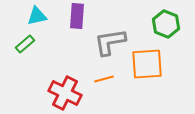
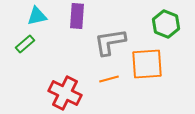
orange line: moved 5 px right
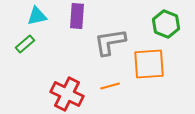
orange square: moved 2 px right
orange line: moved 1 px right, 7 px down
red cross: moved 2 px right, 1 px down
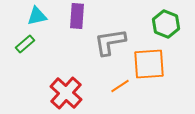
orange line: moved 10 px right; rotated 18 degrees counterclockwise
red cross: moved 1 px left, 1 px up; rotated 16 degrees clockwise
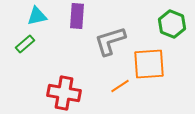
green hexagon: moved 6 px right
gray L-shape: moved 1 px up; rotated 8 degrees counterclockwise
red cross: moved 2 px left; rotated 32 degrees counterclockwise
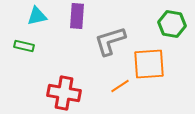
green hexagon: rotated 12 degrees counterclockwise
green rectangle: moved 1 px left, 2 px down; rotated 54 degrees clockwise
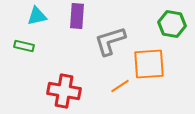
red cross: moved 2 px up
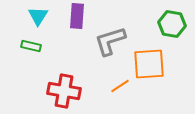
cyan triangle: moved 1 px right; rotated 45 degrees counterclockwise
green rectangle: moved 7 px right
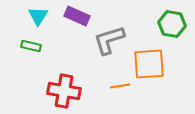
purple rectangle: rotated 70 degrees counterclockwise
gray L-shape: moved 1 px left, 1 px up
orange line: rotated 24 degrees clockwise
